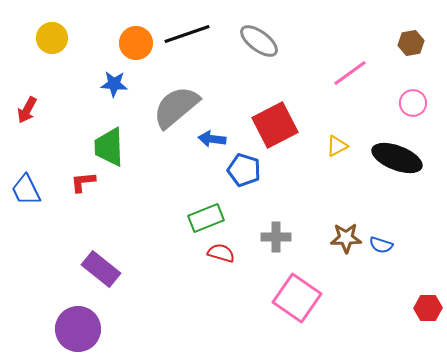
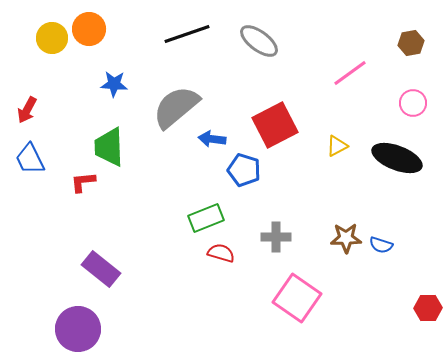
orange circle: moved 47 px left, 14 px up
blue trapezoid: moved 4 px right, 31 px up
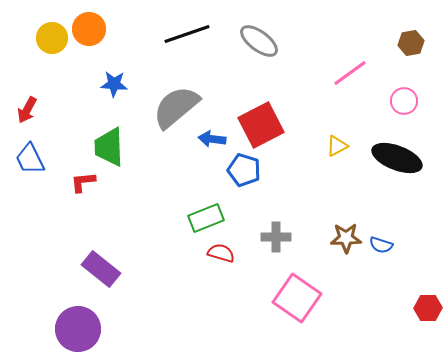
pink circle: moved 9 px left, 2 px up
red square: moved 14 px left
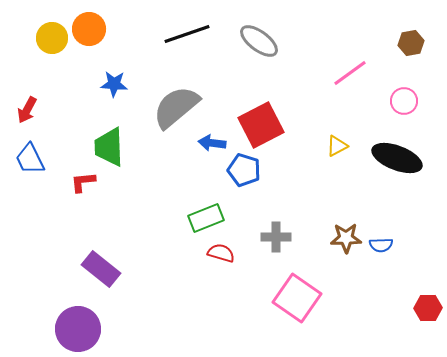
blue arrow: moved 4 px down
blue semicircle: rotated 20 degrees counterclockwise
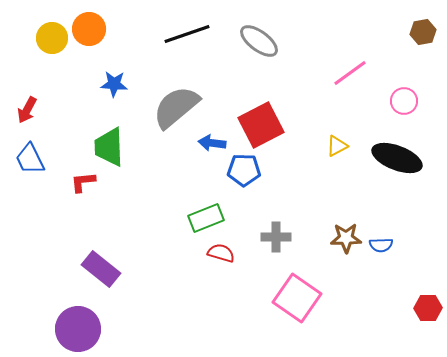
brown hexagon: moved 12 px right, 11 px up
blue pentagon: rotated 16 degrees counterclockwise
